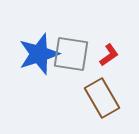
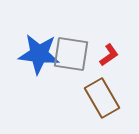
blue star: rotated 24 degrees clockwise
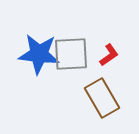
gray square: rotated 12 degrees counterclockwise
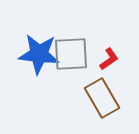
red L-shape: moved 4 px down
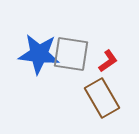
gray square: rotated 12 degrees clockwise
red L-shape: moved 1 px left, 2 px down
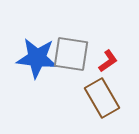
blue star: moved 2 px left, 4 px down
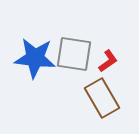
gray square: moved 3 px right
blue star: moved 2 px left
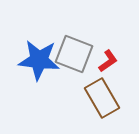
gray square: rotated 12 degrees clockwise
blue star: moved 4 px right, 2 px down
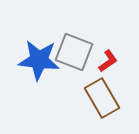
gray square: moved 2 px up
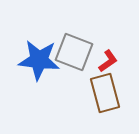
brown rectangle: moved 3 px right, 5 px up; rotated 15 degrees clockwise
